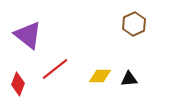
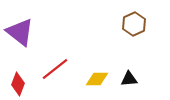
purple triangle: moved 8 px left, 3 px up
yellow diamond: moved 3 px left, 3 px down
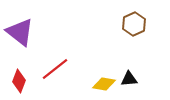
yellow diamond: moved 7 px right, 5 px down; rotated 10 degrees clockwise
red diamond: moved 1 px right, 3 px up
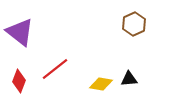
yellow diamond: moved 3 px left
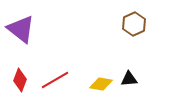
purple triangle: moved 1 px right, 3 px up
red line: moved 11 px down; rotated 8 degrees clockwise
red diamond: moved 1 px right, 1 px up
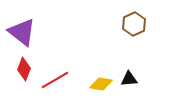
purple triangle: moved 1 px right, 3 px down
red diamond: moved 4 px right, 11 px up
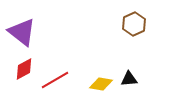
red diamond: rotated 40 degrees clockwise
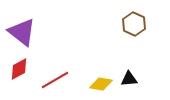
brown hexagon: rotated 10 degrees counterclockwise
red diamond: moved 5 px left
